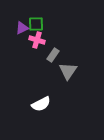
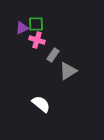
gray triangle: rotated 24 degrees clockwise
white semicircle: rotated 114 degrees counterclockwise
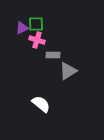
gray rectangle: rotated 56 degrees clockwise
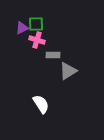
white semicircle: rotated 18 degrees clockwise
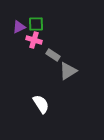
purple triangle: moved 3 px left, 1 px up
pink cross: moved 3 px left
gray rectangle: rotated 32 degrees clockwise
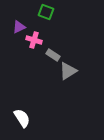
green square: moved 10 px right, 12 px up; rotated 21 degrees clockwise
white semicircle: moved 19 px left, 14 px down
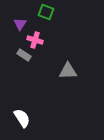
purple triangle: moved 1 px right, 3 px up; rotated 32 degrees counterclockwise
pink cross: moved 1 px right
gray rectangle: moved 29 px left
gray triangle: rotated 30 degrees clockwise
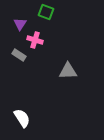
gray rectangle: moved 5 px left
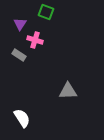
gray triangle: moved 20 px down
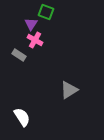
purple triangle: moved 11 px right
pink cross: rotated 14 degrees clockwise
gray triangle: moved 1 px right, 1 px up; rotated 30 degrees counterclockwise
white semicircle: moved 1 px up
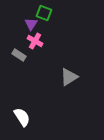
green square: moved 2 px left, 1 px down
pink cross: moved 1 px down
gray triangle: moved 13 px up
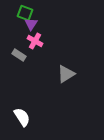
green square: moved 19 px left
gray triangle: moved 3 px left, 3 px up
